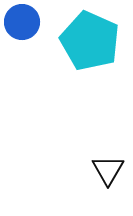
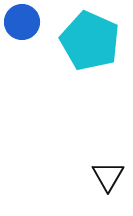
black triangle: moved 6 px down
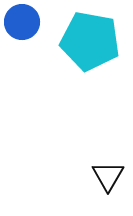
cyan pentagon: rotated 14 degrees counterclockwise
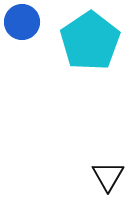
cyan pentagon: rotated 28 degrees clockwise
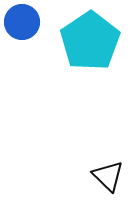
black triangle: rotated 16 degrees counterclockwise
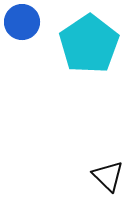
cyan pentagon: moved 1 px left, 3 px down
